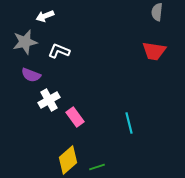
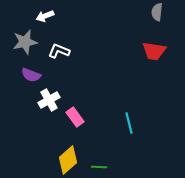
green line: moved 2 px right; rotated 21 degrees clockwise
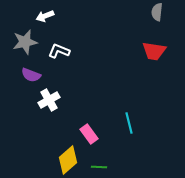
pink rectangle: moved 14 px right, 17 px down
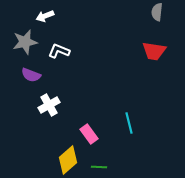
white cross: moved 5 px down
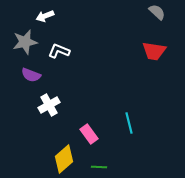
gray semicircle: rotated 126 degrees clockwise
yellow diamond: moved 4 px left, 1 px up
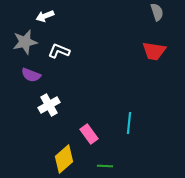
gray semicircle: rotated 30 degrees clockwise
cyan line: rotated 20 degrees clockwise
green line: moved 6 px right, 1 px up
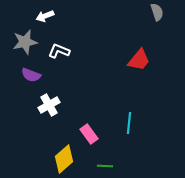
red trapezoid: moved 15 px left, 9 px down; rotated 60 degrees counterclockwise
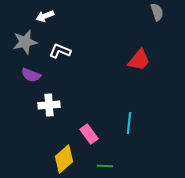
white L-shape: moved 1 px right
white cross: rotated 25 degrees clockwise
